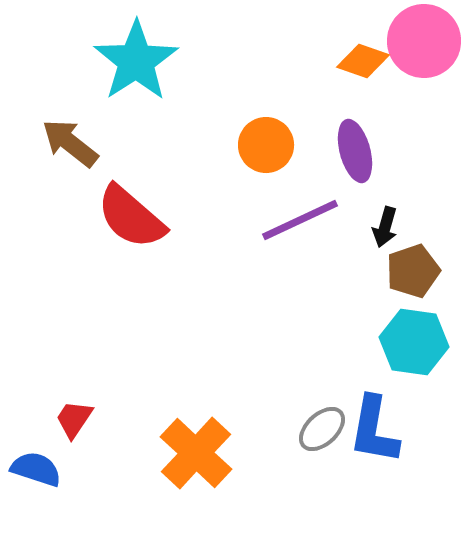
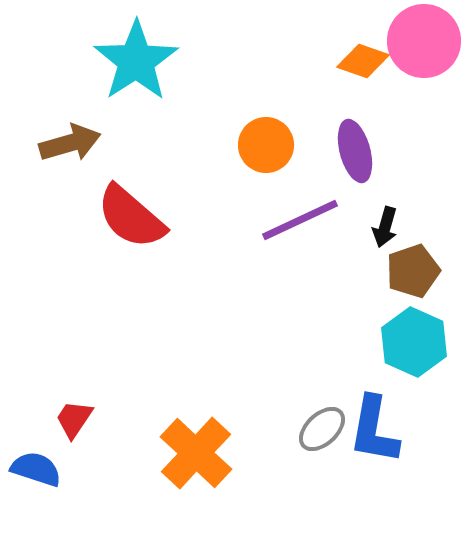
brown arrow: rotated 126 degrees clockwise
cyan hexagon: rotated 16 degrees clockwise
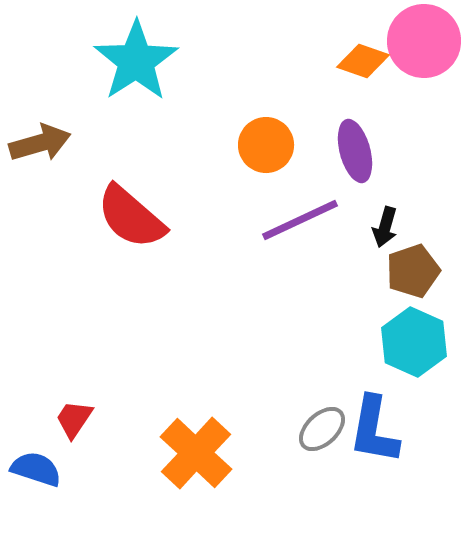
brown arrow: moved 30 px left
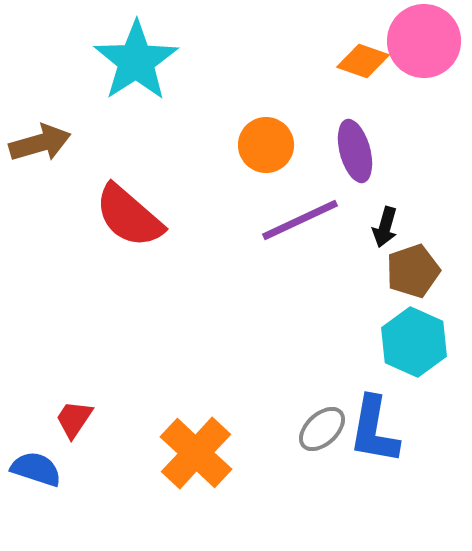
red semicircle: moved 2 px left, 1 px up
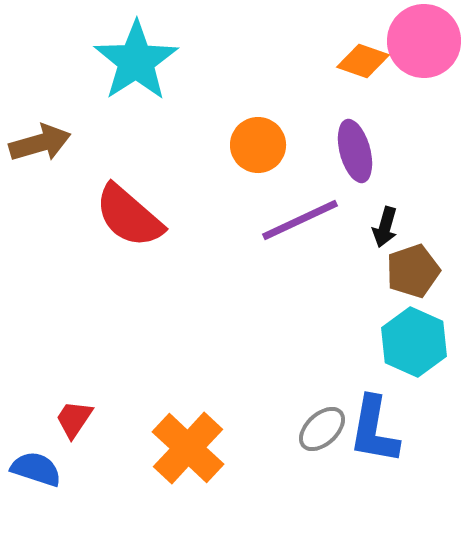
orange circle: moved 8 px left
orange cross: moved 8 px left, 5 px up
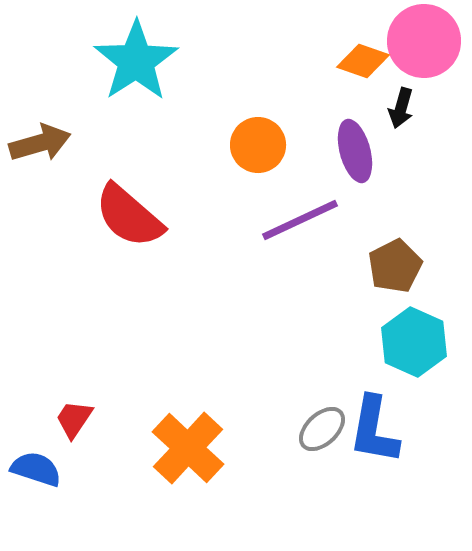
black arrow: moved 16 px right, 119 px up
brown pentagon: moved 18 px left, 5 px up; rotated 8 degrees counterclockwise
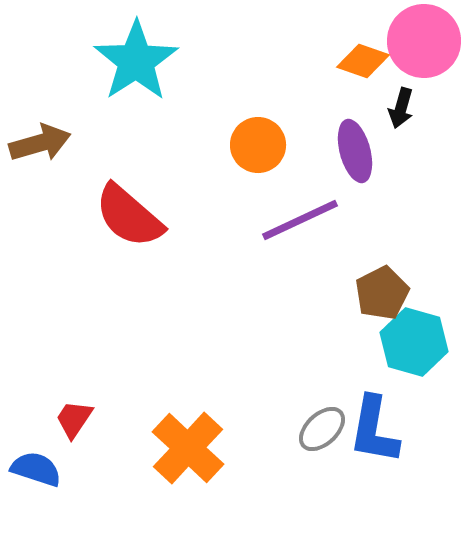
brown pentagon: moved 13 px left, 27 px down
cyan hexagon: rotated 8 degrees counterclockwise
